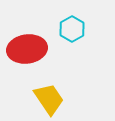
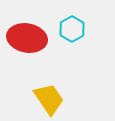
red ellipse: moved 11 px up; rotated 18 degrees clockwise
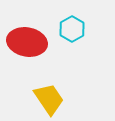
red ellipse: moved 4 px down
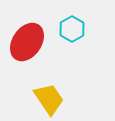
red ellipse: rotated 66 degrees counterclockwise
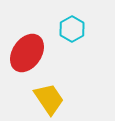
red ellipse: moved 11 px down
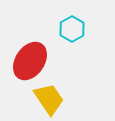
red ellipse: moved 3 px right, 8 px down
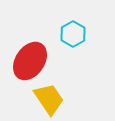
cyan hexagon: moved 1 px right, 5 px down
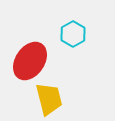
yellow trapezoid: rotated 20 degrees clockwise
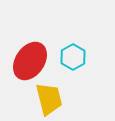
cyan hexagon: moved 23 px down
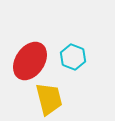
cyan hexagon: rotated 10 degrees counterclockwise
